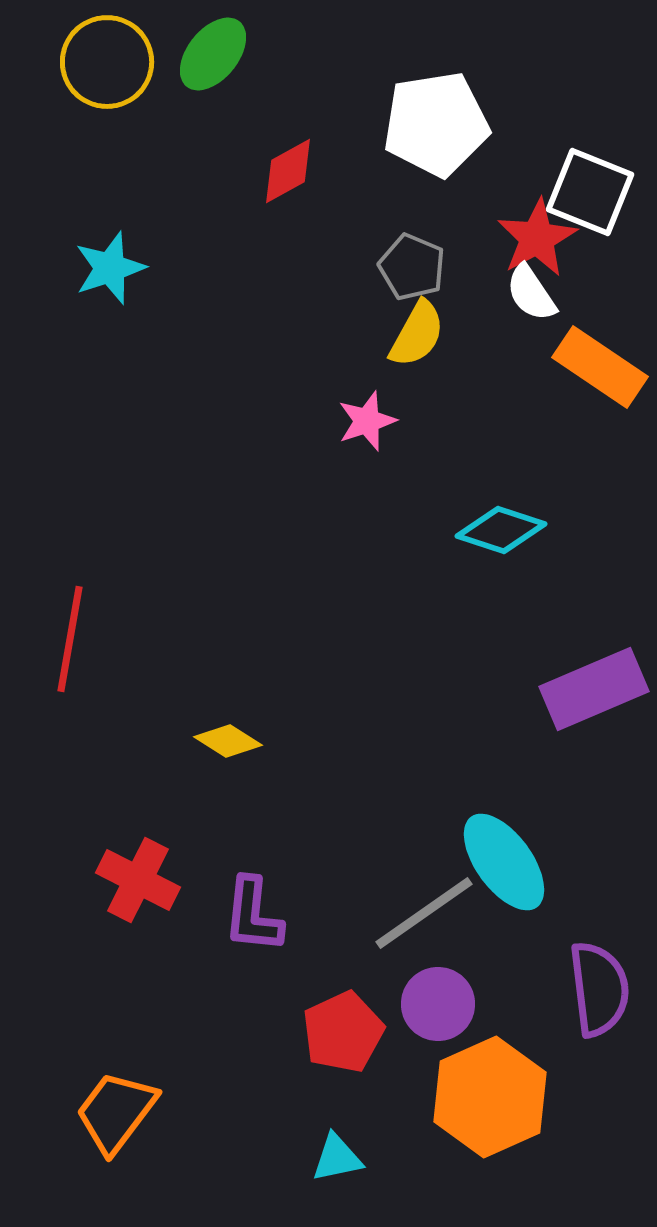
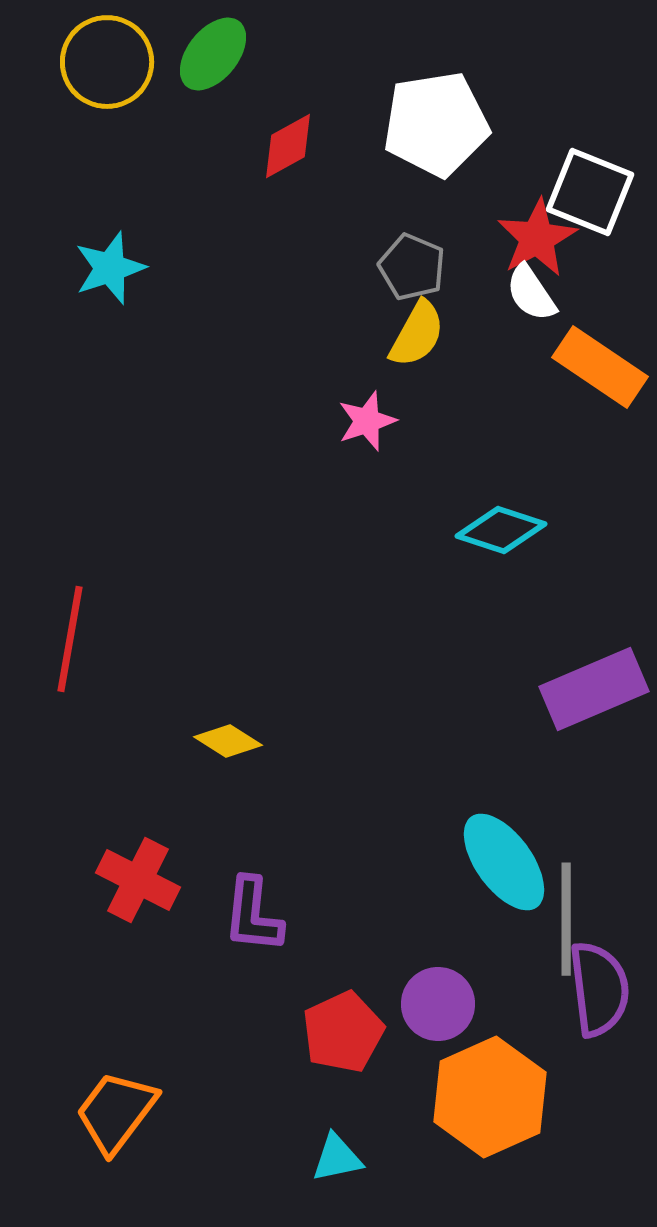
red diamond: moved 25 px up
gray line: moved 142 px right, 6 px down; rotated 55 degrees counterclockwise
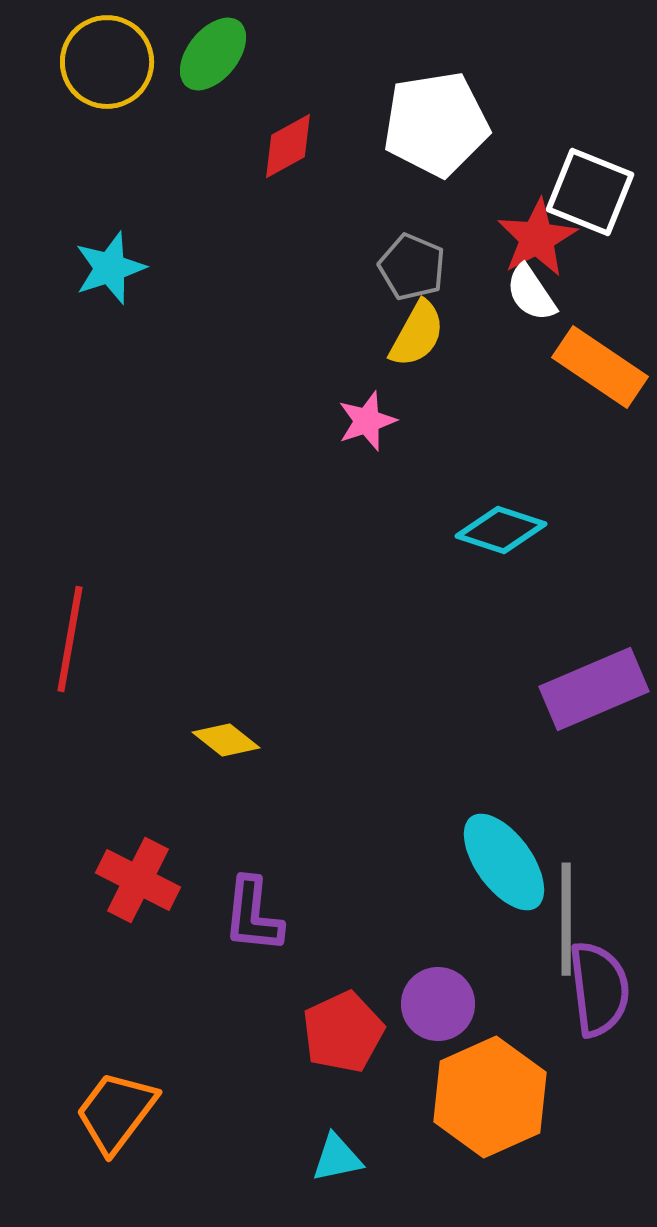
yellow diamond: moved 2 px left, 1 px up; rotated 6 degrees clockwise
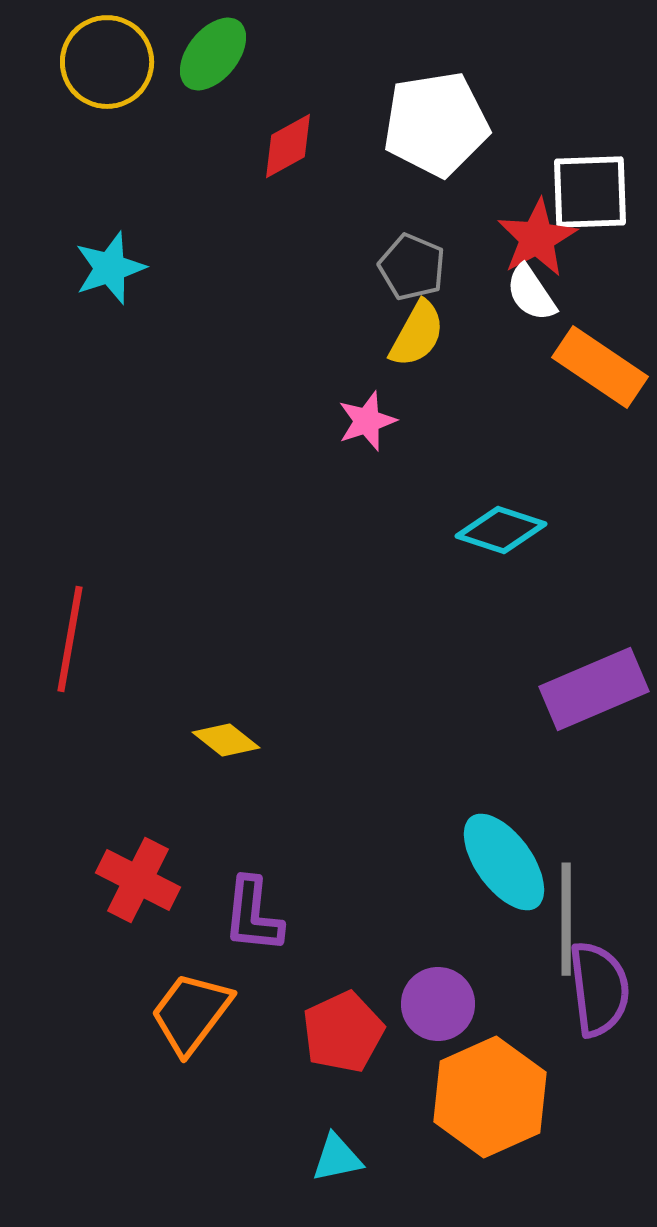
white square: rotated 24 degrees counterclockwise
orange trapezoid: moved 75 px right, 99 px up
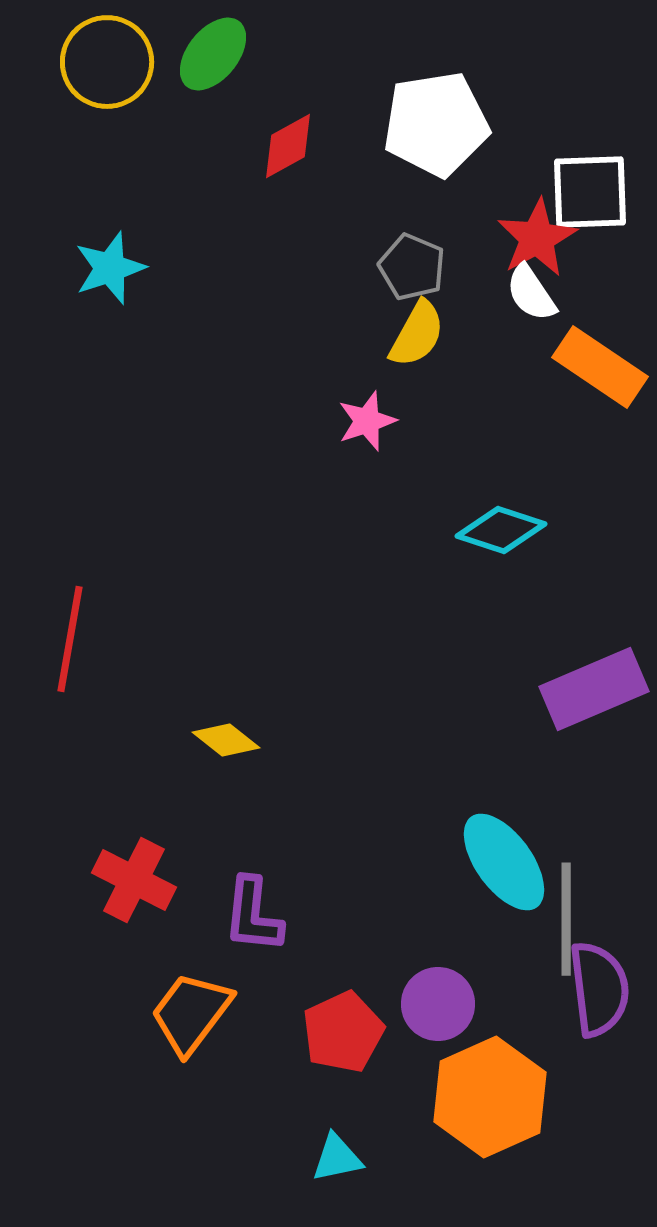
red cross: moved 4 px left
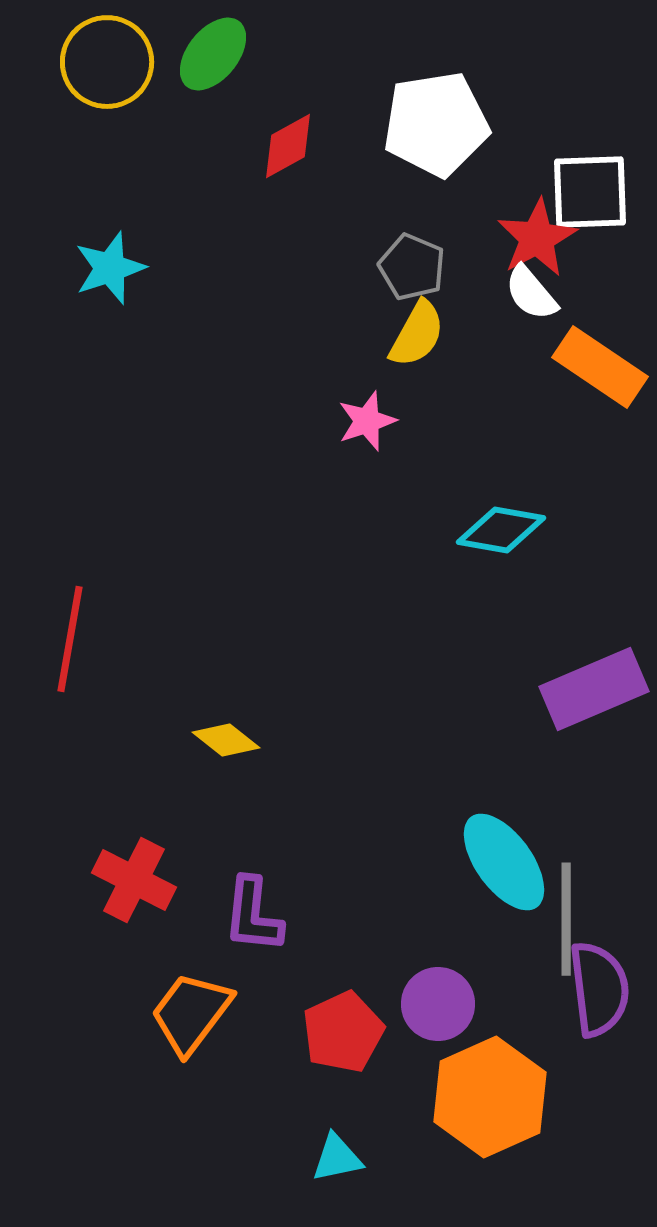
white semicircle: rotated 6 degrees counterclockwise
cyan diamond: rotated 8 degrees counterclockwise
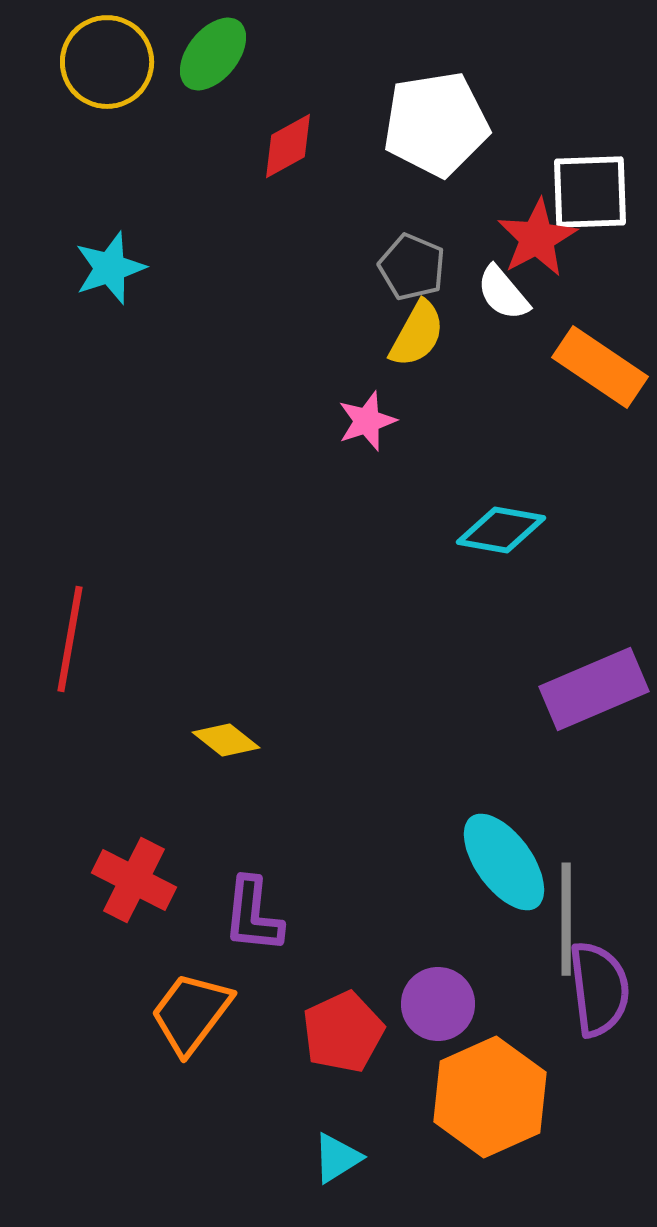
white semicircle: moved 28 px left
cyan triangle: rotated 20 degrees counterclockwise
